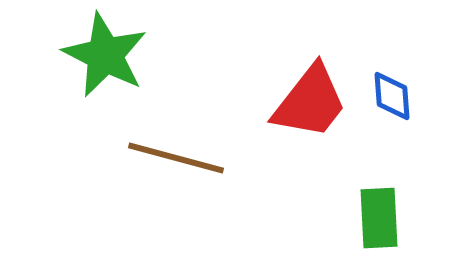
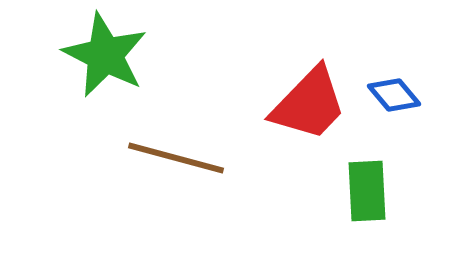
blue diamond: moved 2 px right, 1 px up; rotated 36 degrees counterclockwise
red trapezoid: moved 1 px left, 2 px down; rotated 6 degrees clockwise
green rectangle: moved 12 px left, 27 px up
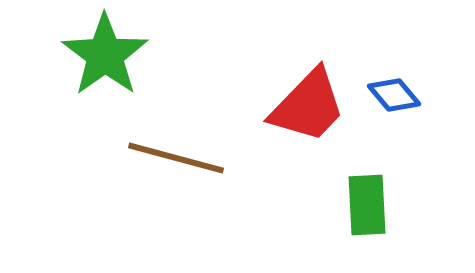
green star: rotated 10 degrees clockwise
red trapezoid: moved 1 px left, 2 px down
green rectangle: moved 14 px down
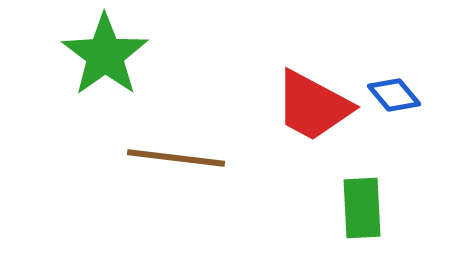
red trapezoid: moved 5 px right; rotated 74 degrees clockwise
brown line: rotated 8 degrees counterclockwise
green rectangle: moved 5 px left, 3 px down
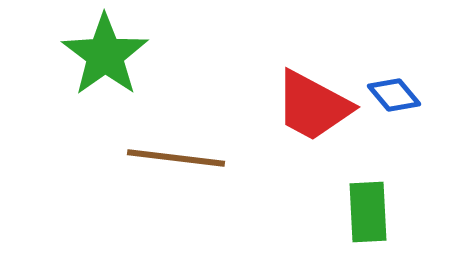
green rectangle: moved 6 px right, 4 px down
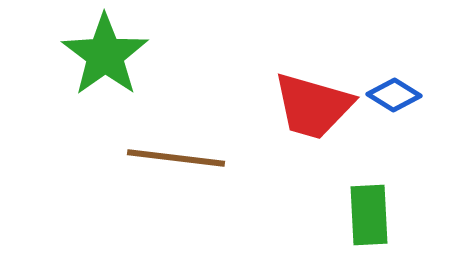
blue diamond: rotated 18 degrees counterclockwise
red trapezoid: rotated 12 degrees counterclockwise
green rectangle: moved 1 px right, 3 px down
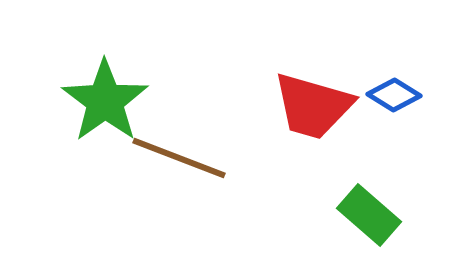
green star: moved 46 px down
brown line: moved 3 px right; rotated 14 degrees clockwise
green rectangle: rotated 46 degrees counterclockwise
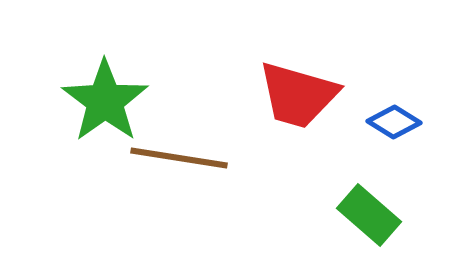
blue diamond: moved 27 px down
red trapezoid: moved 15 px left, 11 px up
brown line: rotated 12 degrees counterclockwise
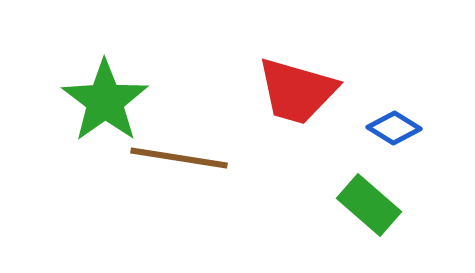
red trapezoid: moved 1 px left, 4 px up
blue diamond: moved 6 px down
green rectangle: moved 10 px up
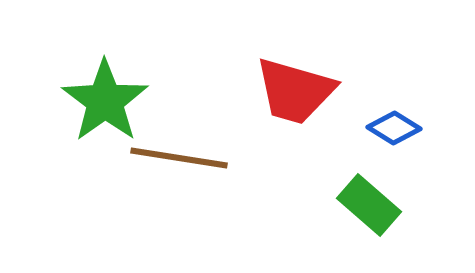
red trapezoid: moved 2 px left
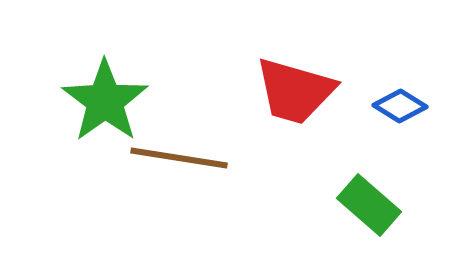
blue diamond: moved 6 px right, 22 px up
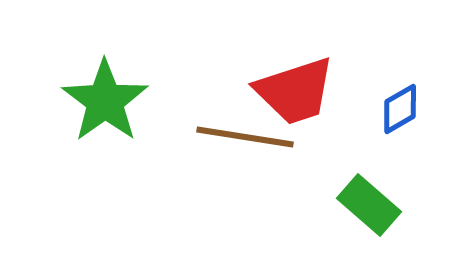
red trapezoid: rotated 34 degrees counterclockwise
blue diamond: moved 3 px down; rotated 62 degrees counterclockwise
brown line: moved 66 px right, 21 px up
